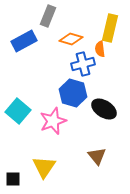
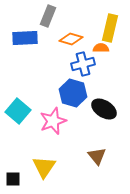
blue rectangle: moved 1 px right, 3 px up; rotated 25 degrees clockwise
orange semicircle: moved 1 px right, 1 px up; rotated 98 degrees clockwise
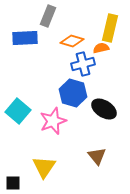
orange diamond: moved 1 px right, 2 px down
orange semicircle: rotated 14 degrees counterclockwise
black square: moved 4 px down
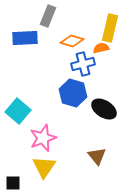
pink star: moved 10 px left, 17 px down
